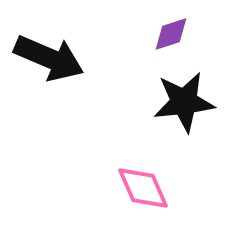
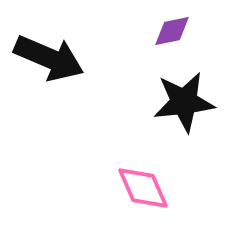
purple diamond: moved 1 px right, 3 px up; rotated 6 degrees clockwise
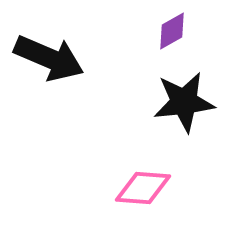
purple diamond: rotated 18 degrees counterclockwise
pink diamond: rotated 62 degrees counterclockwise
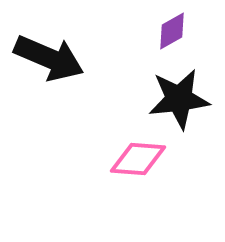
black star: moved 5 px left, 3 px up
pink diamond: moved 5 px left, 29 px up
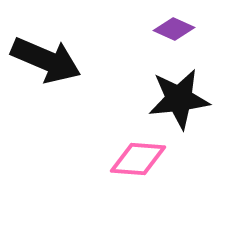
purple diamond: moved 2 px right, 2 px up; rotated 54 degrees clockwise
black arrow: moved 3 px left, 2 px down
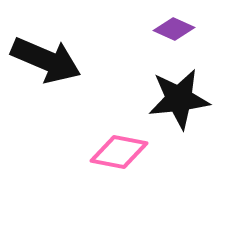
pink diamond: moved 19 px left, 7 px up; rotated 6 degrees clockwise
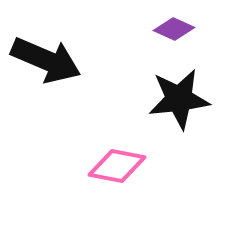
pink diamond: moved 2 px left, 14 px down
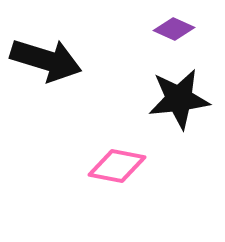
black arrow: rotated 6 degrees counterclockwise
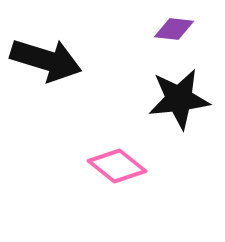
purple diamond: rotated 18 degrees counterclockwise
pink diamond: rotated 28 degrees clockwise
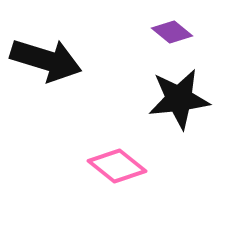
purple diamond: moved 2 px left, 3 px down; rotated 33 degrees clockwise
